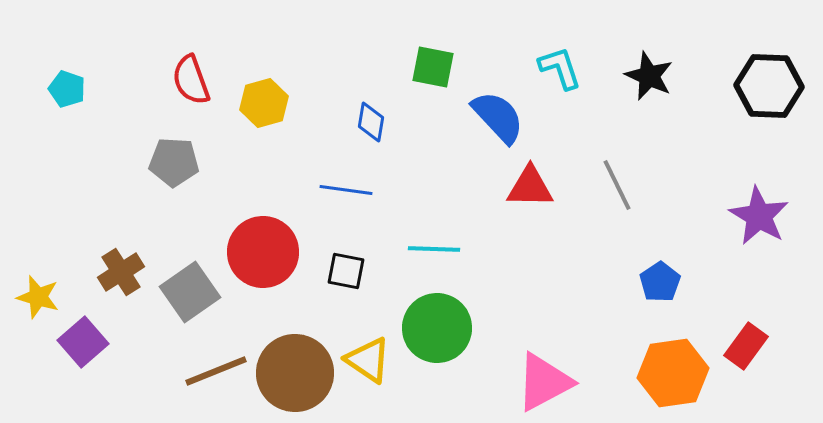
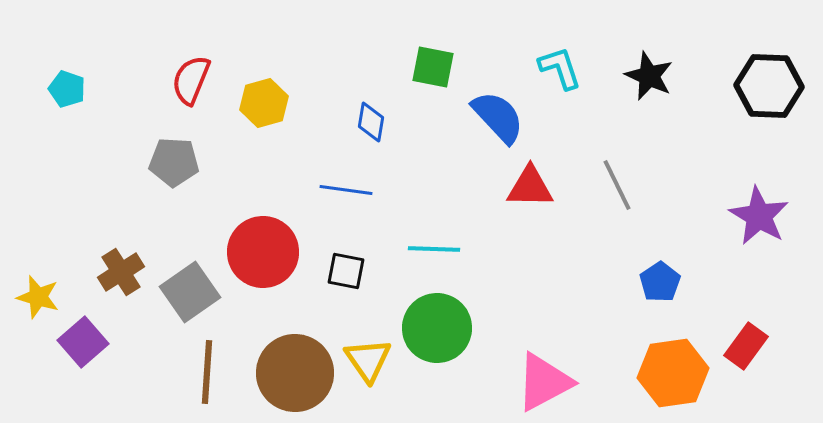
red semicircle: rotated 42 degrees clockwise
yellow triangle: rotated 21 degrees clockwise
brown line: moved 9 px left, 1 px down; rotated 64 degrees counterclockwise
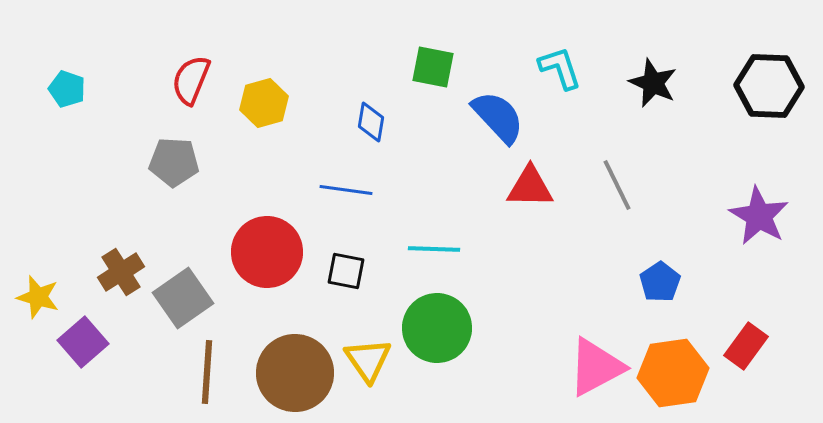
black star: moved 4 px right, 7 px down
red circle: moved 4 px right
gray square: moved 7 px left, 6 px down
pink triangle: moved 52 px right, 15 px up
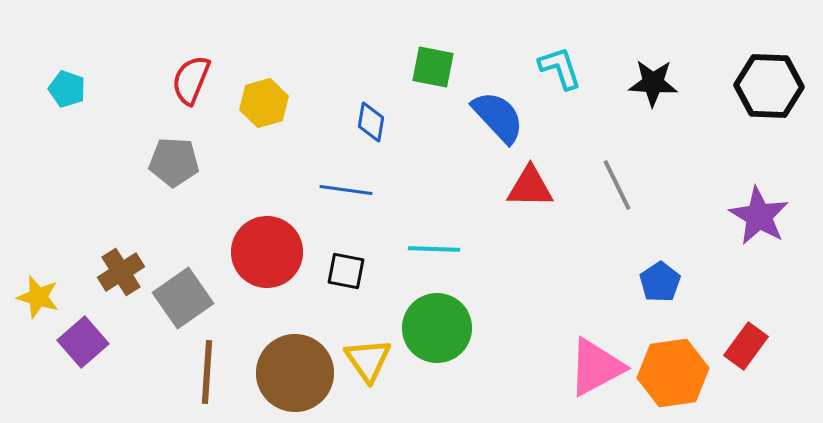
black star: rotated 21 degrees counterclockwise
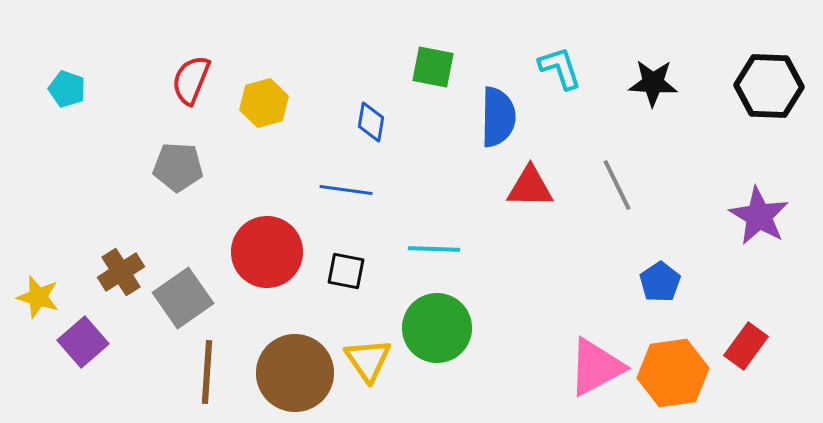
blue semicircle: rotated 44 degrees clockwise
gray pentagon: moved 4 px right, 5 px down
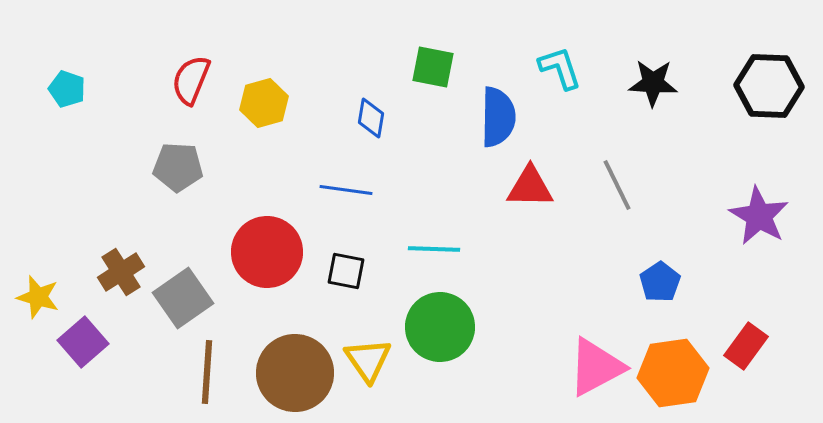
blue diamond: moved 4 px up
green circle: moved 3 px right, 1 px up
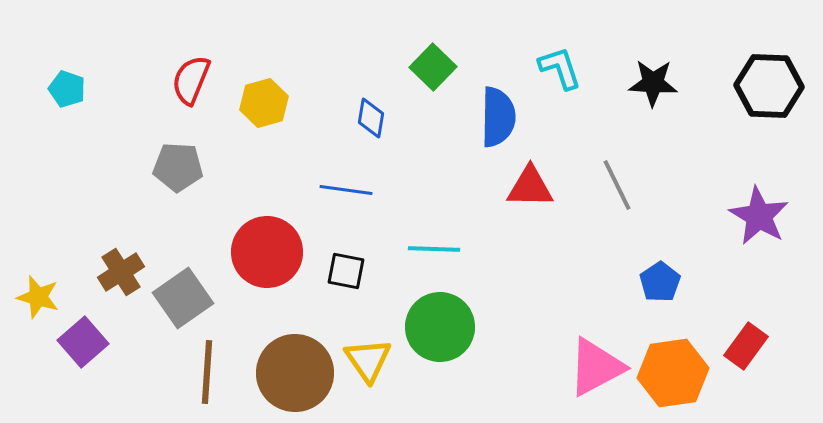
green square: rotated 33 degrees clockwise
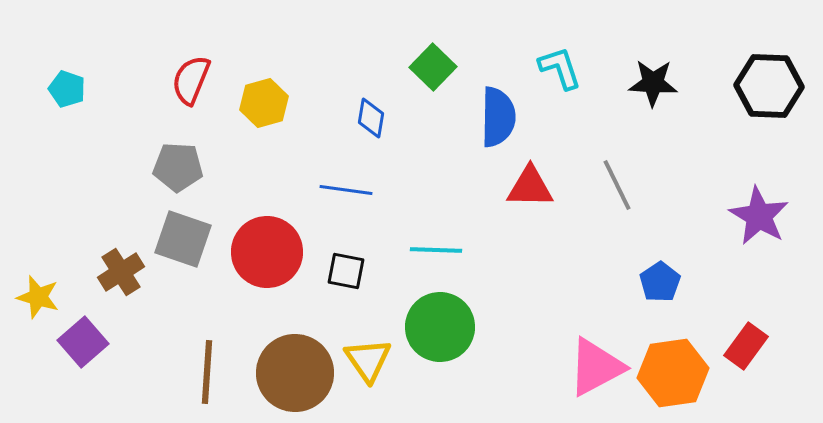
cyan line: moved 2 px right, 1 px down
gray square: moved 59 px up; rotated 36 degrees counterclockwise
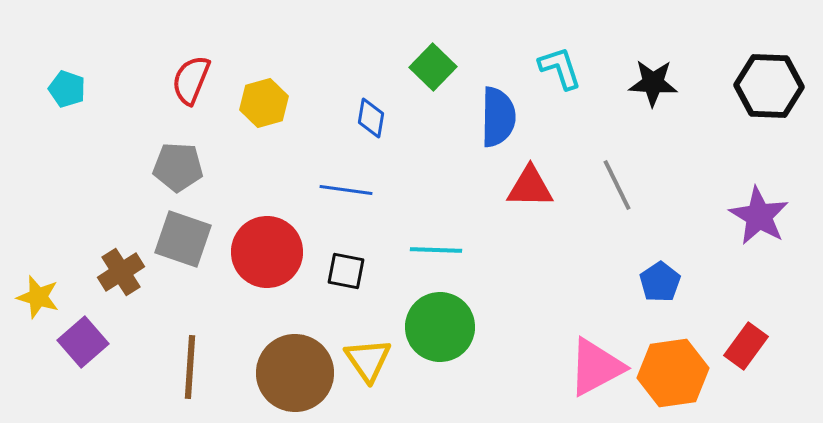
brown line: moved 17 px left, 5 px up
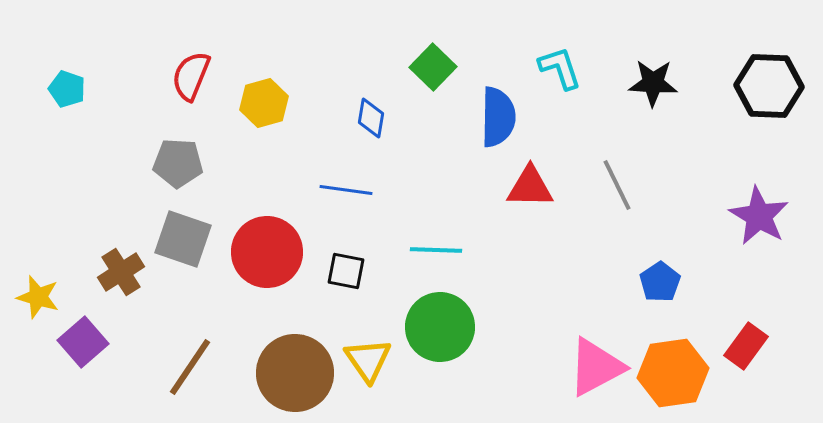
red semicircle: moved 4 px up
gray pentagon: moved 4 px up
brown line: rotated 30 degrees clockwise
